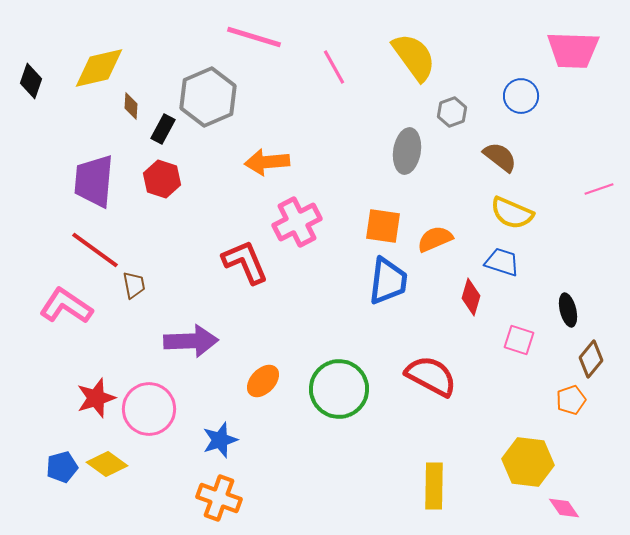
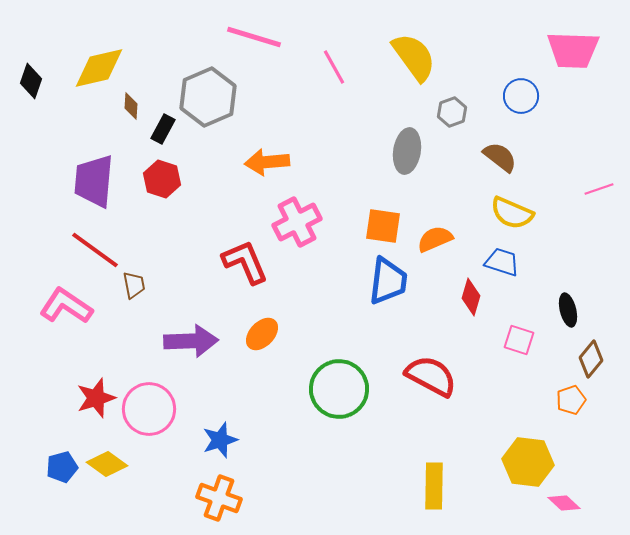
orange ellipse at (263, 381): moved 1 px left, 47 px up
pink diamond at (564, 508): moved 5 px up; rotated 12 degrees counterclockwise
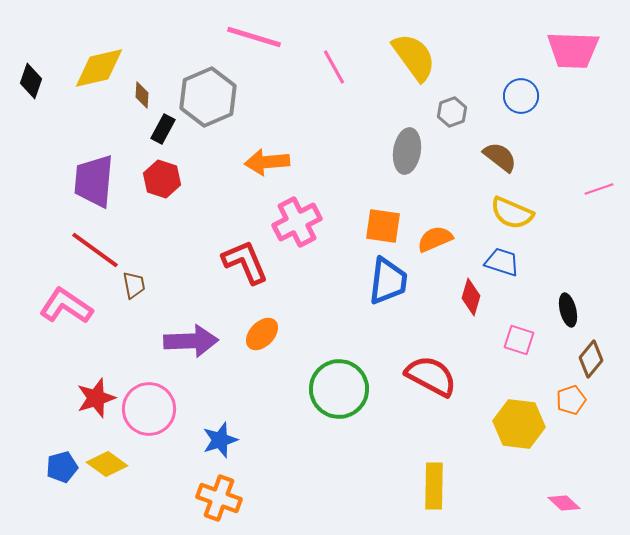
brown diamond at (131, 106): moved 11 px right, 11 px up
yellow hexagon at (528, 462): moved 9 px left, 38 px up
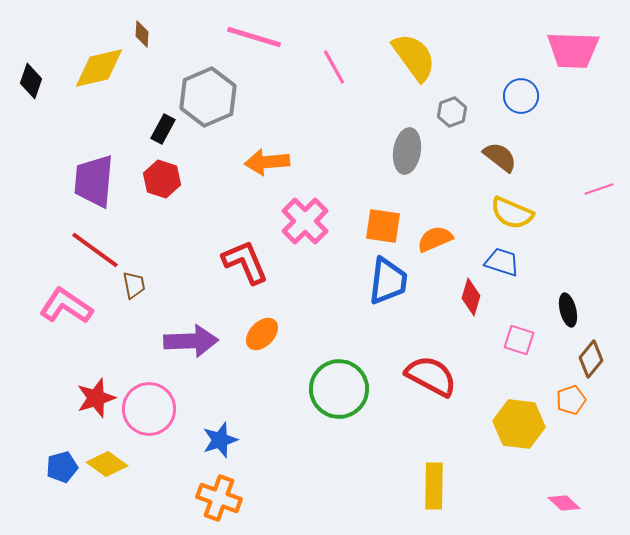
brown diamond at (142, 95): moved 61 px up
pink cross at (297, 222): moved 8 px right, 1 px up; rotated 18 degrees counterclockwise
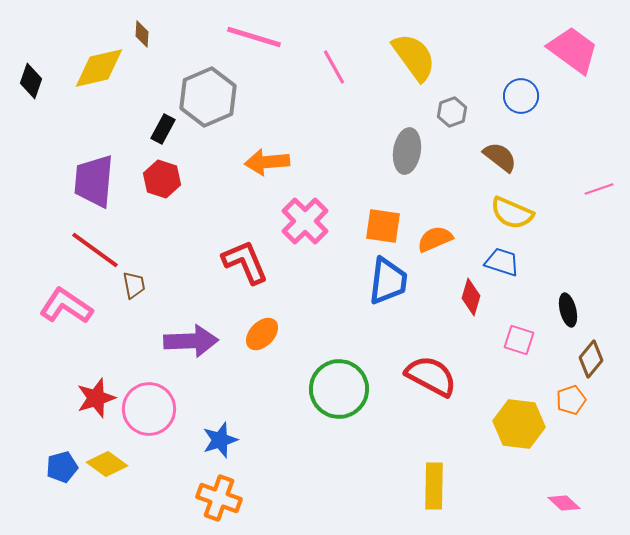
pink trapezoid at (573, 50): rotated 146 degrees counterclockwise
